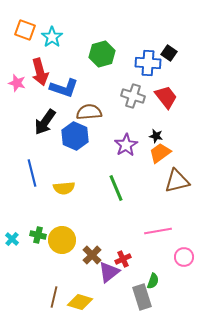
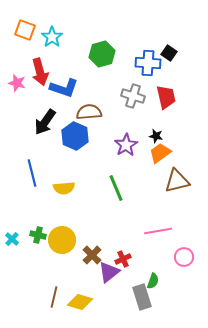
red trapezoid: rotated 25 degrees clockwise
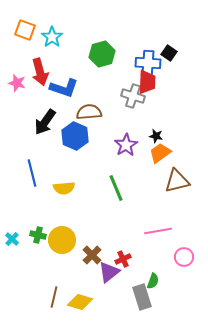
red trapezoid: moved 19 px left, 15 px up; rotated 15 degrees clockwise
